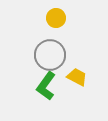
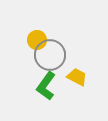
yellow circle: moved 19 px left, 22 px down
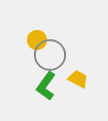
yellow trapezoid: moved 1 px right, 2 px down
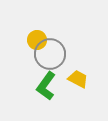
gray circle: moved 1 px up
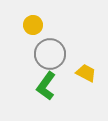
yellow circle: moved 4 px left, 15 px up
yellow trapezoid: moved 8 px right, 6 px up
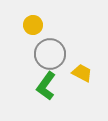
yellow trapezoid: moved 4 px left
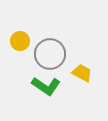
yellow circle: moved 13 px left, 16 px down
green L-shape: rotated 92 degrees counterclockwise
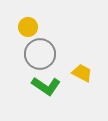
yellow circle: moved 8 px right, 14 px up
gray circle: moved 10 px left
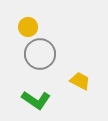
yellow trapezoid: moved 2 px left, 8 px down
green L-shape: moved 10 px left, 14 px down
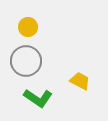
gray circle: moved 14 px left, 7 px down
green L-shape: moved 2 px right, 2 px up
